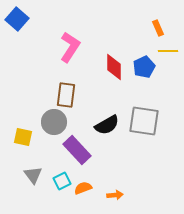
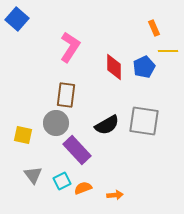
orange rectangle: moved 4 px left
gray circle: moved 2 px right, 1 px down
yellow square: moved 2 px up
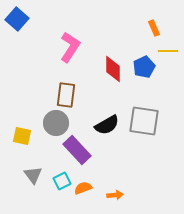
red diamond: moved 1 px left, 2 px down
yellow square: moved 1 px left, 1 px down
